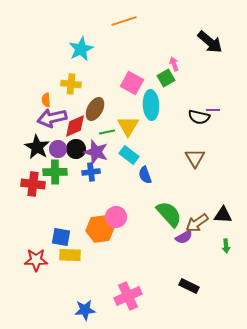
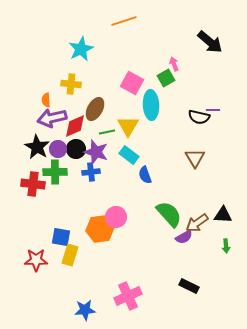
yellow rectangle: rotated 75 degrees counterclockwise
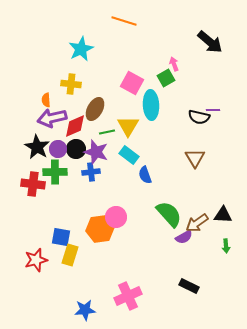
orange line: rotated 35 degrees clockwise
red star: rotated 15 degrees counterclockwise
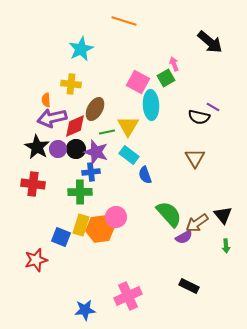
pink square: moved 6 px right, 1 px up
purple line: moved 3 px up; rotated 32 degrees clockwise
green cross: moved 25 px right, 20 px down
black triangle: rotated 48 degrees clockwise
blue square: rotated 12 degrees clockwise
yellow rectangle: moved 11 px right, 30 px up
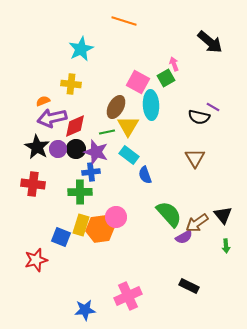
orange semicircle: moved 3 px left, 1 px down; rotated 72 degrees clockwise
brown ellipse: moved 21 px right, 2 px up
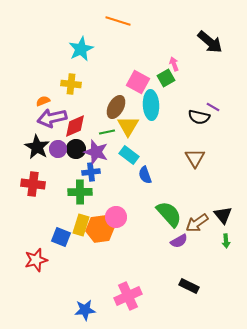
orange line: moved 6 px left
purple semicircle: moved 5 px left, 4 px down
green arrow: moved 5 px up
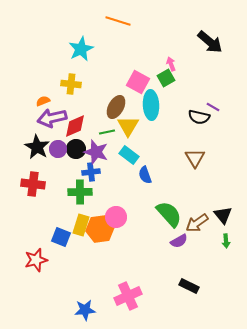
pink arrow: moved 3 px left
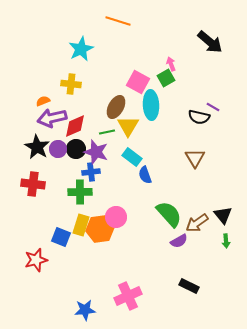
cyan rectangle: moved 3 px right, 2 px down
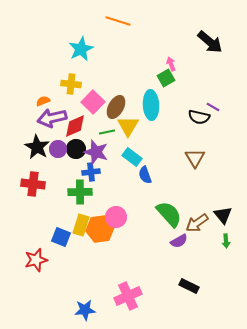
pink square: moved 45 px left, 20 px down; rotated 15 degrees clockwise
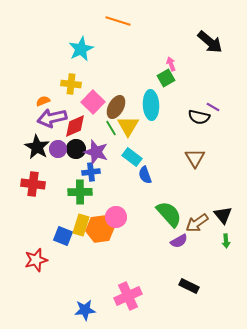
green line: moved 4 px right, 4 px up; rotated 70 degrees clockwise
blue square: moved 2 px right, 1 px up
